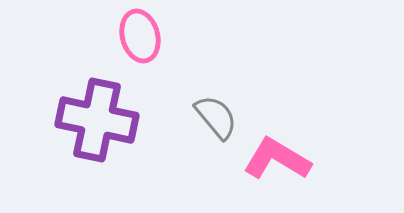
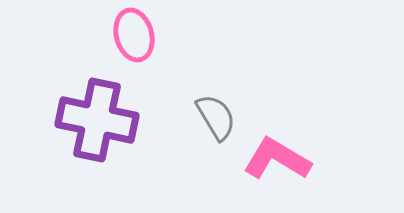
pink ellipse: moved 6 px left, 1 px up
gray semicircle: rotated 9 degrees clockwise
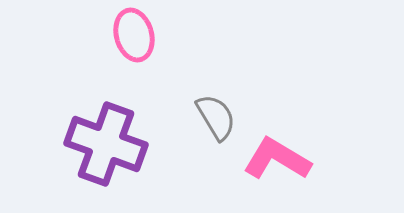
purple cross: moved 9 px right, 24 px down; rotated 8 degrees clockwise
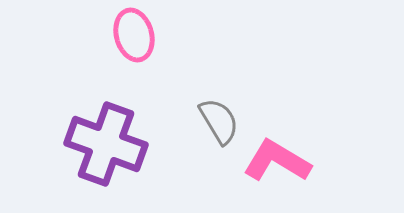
gray semicircle: moved 3 px right, 4 px down
pink L-shape: moved 2 px down
